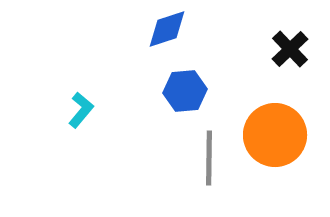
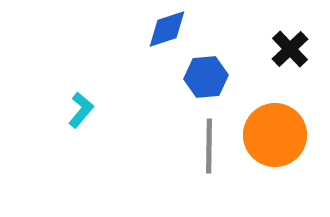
blue hexagon: moved 21 px right, 14 px up
gray line: moved 12 px up
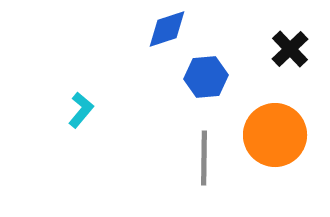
gray line: moved 5 px left, 12 px down
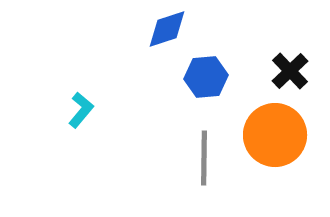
black cross: moved 22 px down
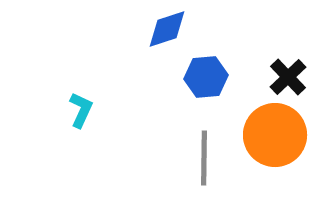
black cross: moved 2 px left, 6 px down
cyan L-shape: rotated 15 degrees counterclockwise
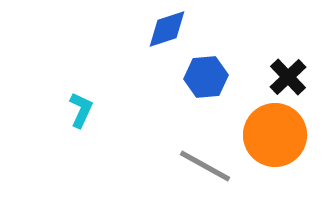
gray line: moved 1 px right, 8 px down; rotated 62 degrees counterclockwise
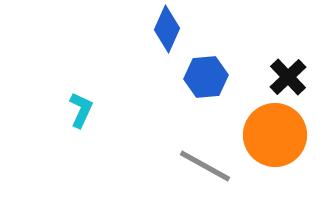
blue diamond: rotated 48 degrees counterclockwise
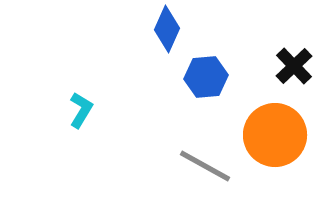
black cross: moved 6 px right, 11 px up
cyan L-shape: rotated 6 degrees clockwise
